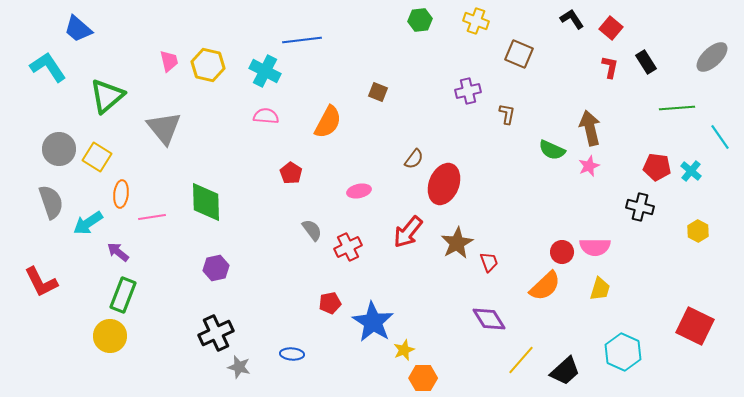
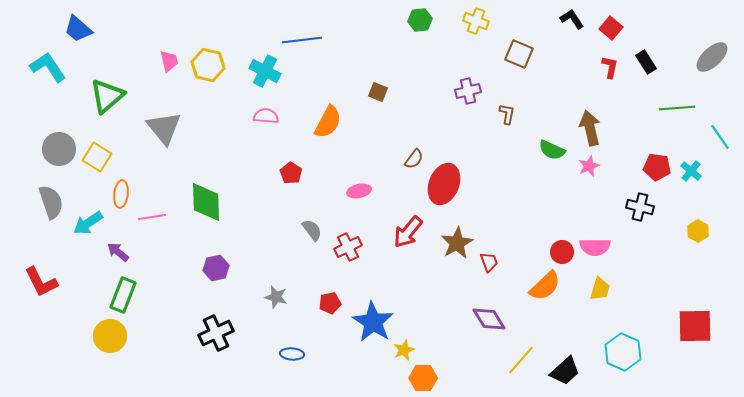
red square at (695, 326): rotated 27 degrees counterclockwise
gray star at (239, 367): moved 37 px right, 70 px up
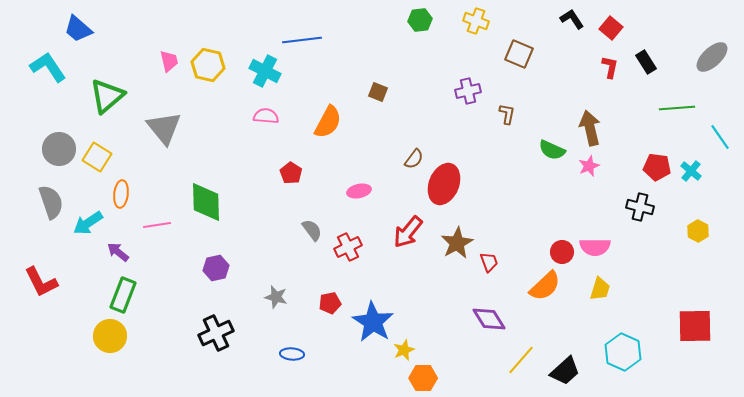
pink line at (152, 217): moved 5 px right, 8 px down
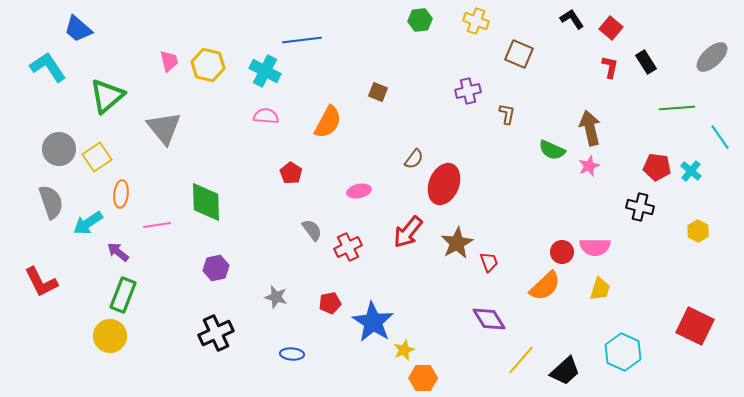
yellow square at (97, 157): rotated 24 degrees clockwise
red square at (695, 326): rotated 27 degrees clockwise
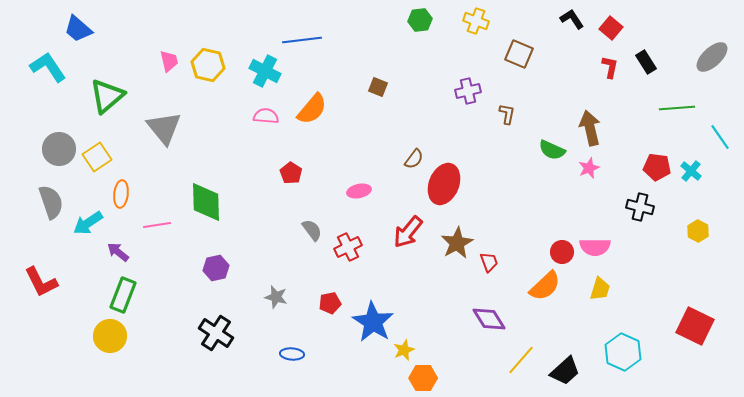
brown square at (378, 92): moved 5 px up
orange semicircle at (328, 122): moved 16 px left, 13 px up; rotated 12 degrees clockwise
pink star at (589, 166): moved 2 px down
black cross at (216, 333): rotated 32 degrees counterclockwise
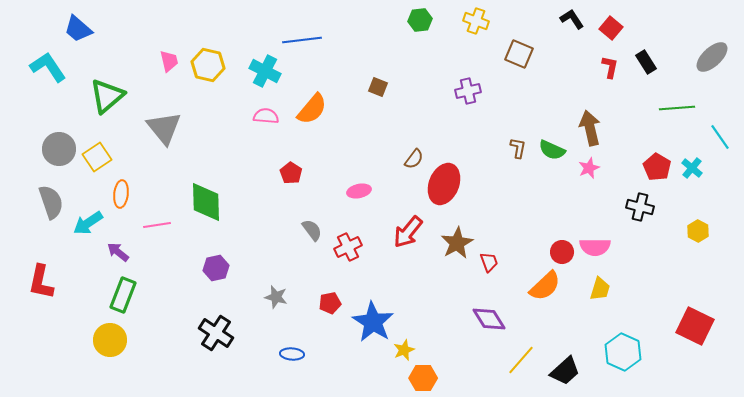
brown L-shape at (507, 114): moved 11 px right, 34 px down
red pentagon at (657, 167): rotated 24 degrees clockwise
cyan cross at (691, 171): moved 1 px right, 3 px up
red L-shape at (41, 282): rotated 39 degrees clockwise
yellow circle at (110, 336): moved 4 px down
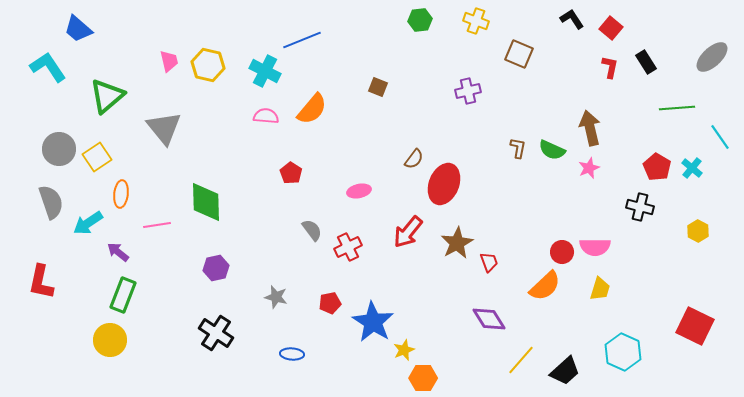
blue line at (302, 40): rotated 15 degrees counterclockwise
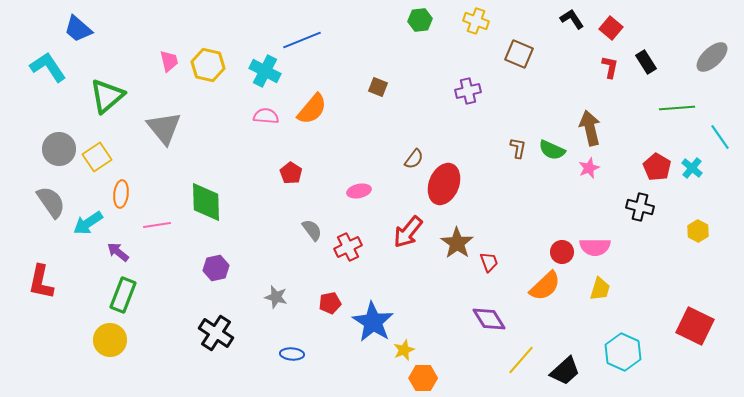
gray semicircle at (51, 202): rotated 16 degrees counterclockwise
brown star at (457, 243): rotated 8 degrees counterclockwise
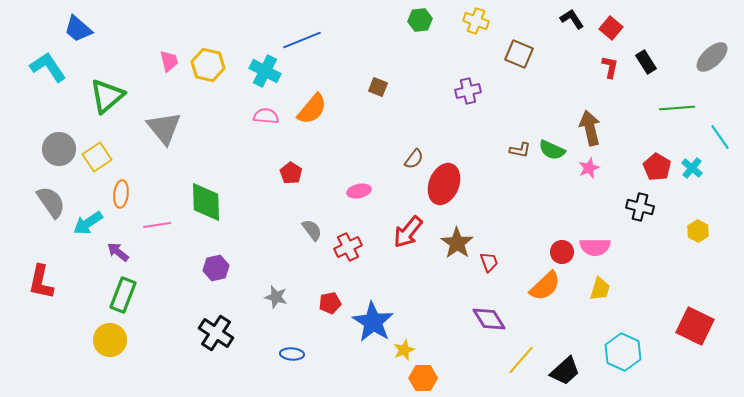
brown L-shape at (518, 148): moved 2 px right, 2 px down; rotated 90 degrees clockwise
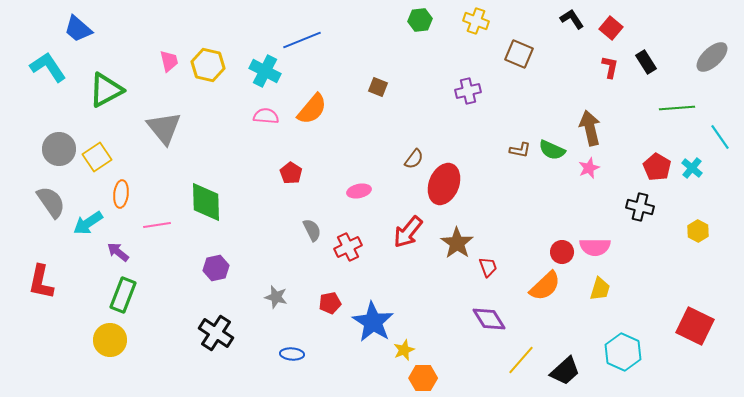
green triangle at (107, 96): moved 1 px left, 6 px up; rotated 12 degrees clockwise
gray semicircle at (312, 230): rotated 10 degrees clockwise
red trapezoid at (489, 262): moved 1 px left, 5 px down
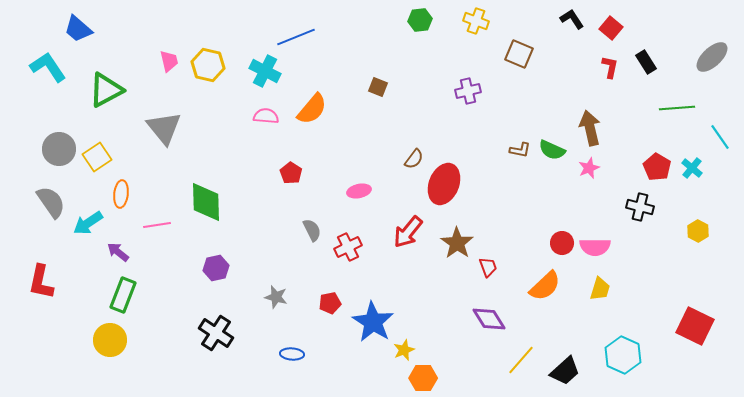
blue line at (302, 40): moved 6 px left, 3 px up
red circle at (562, 252): moved 9 px up
cyan hexagon at (623, 352): moved 3 px down
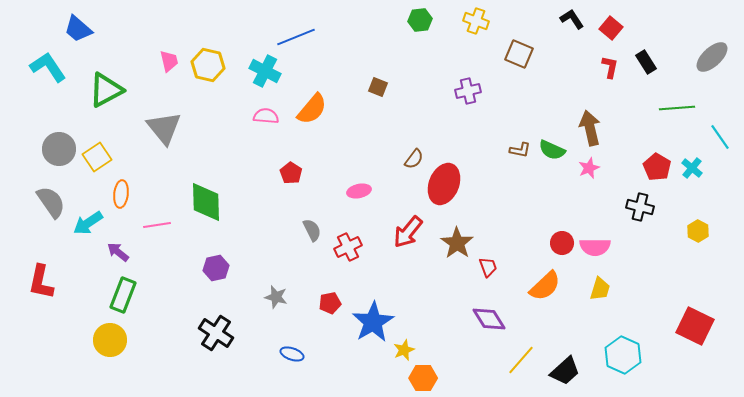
blue star at (373, 322): rotated 9 degrees clockwise
blue ellipse at (292, 354): rotated 15 degrees clockwise
